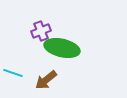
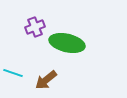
purple cross: moved 6 px left, 4 px up
green ellipse: moved 5 px right, 5 px up
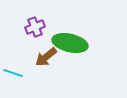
green ellipse: moved 3 px right
brown arrow: moved 23 px up
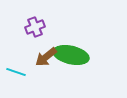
green ellipse: moved 1 px right, 12 px down
cyan line: moved 3 px right, 1 px up
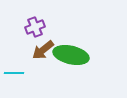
brown arrow: moved 3 px left, 7 px up
cyan line: moved 2 px left, 1 px down; rotated 18 degrees counterclockwise
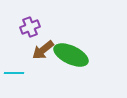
purple cross: moved 5 px left
green ellipse: rotated 12 degrees clockwise
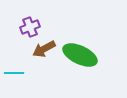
brown arrow: moved 1 px right, 1 px up; rotated 10 degrees clockwise
green ellipse: moved 9 px right
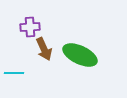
purple cross: rotated 18 degrees clockwise
brown arrow: rotated 85 degrees counterclockwise
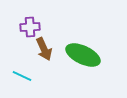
green ellipse: moved 3 px right
cyan line: moved 8 px right, 3 px down; rotated 24 degrees clockwise
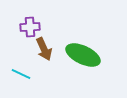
cyan line: moved 1 px left, 2 px up
